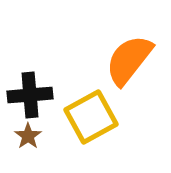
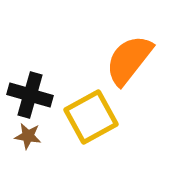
black cross: rotated 21 degrees clockwise
brown star: rotated 28 degrees counterclockwise
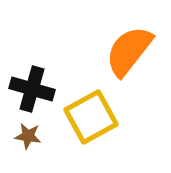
orange semicircle: moved 9 px up
black cross: moved 2 px right, 6 px up
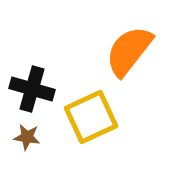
yellow square: rotated 4 degrees clockwise
brown star: moved 1 px left, 1 px down
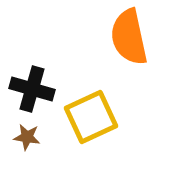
orange semicircle: moved 14 px up; rotated 50 degrees counterclockwise
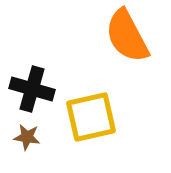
orange semicircle: moved 2 px left, 1 px up; rotated 16 degrees counterclockwise
yellow square: rotated 12 degrees clockwise
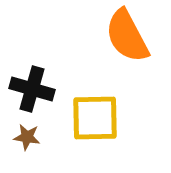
yellow square: moved 4 px right, 1 px down; rotated 12 degrees clockwise
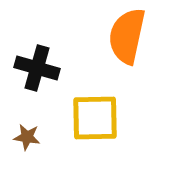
orange semicircle: rotated 40 degrees clockwise
black cross: moved 5 px right, 21 px up
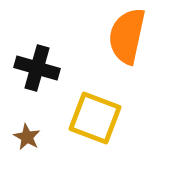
yellow square: rotated 22 degrees clockwise
brown star: rotated 20 degrees clockwise
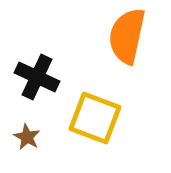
black cross: moved 9 px down; rotated 9 degrees clockwise
